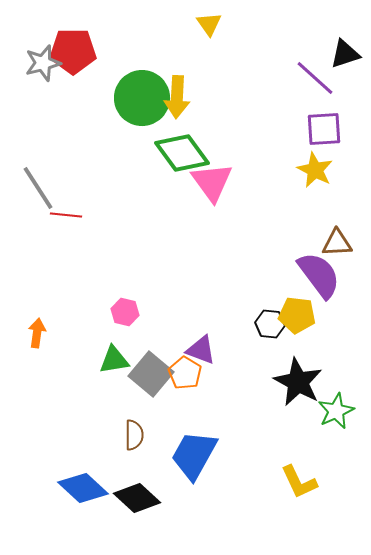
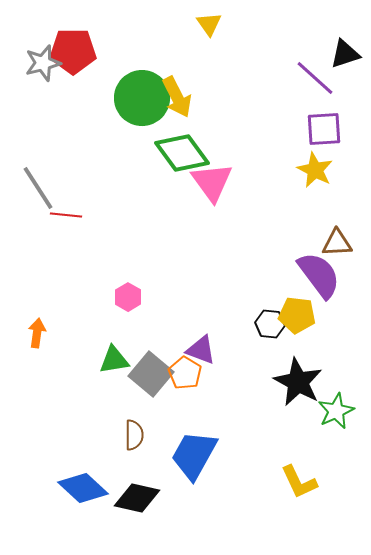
yellow arrow: rotated 30 degrees counterclockwise
pink hexagon: moved 3 px right, 15 px up; rotated 16 degrees clockwise
black diamond: rotated 30 degrees counterclockwise
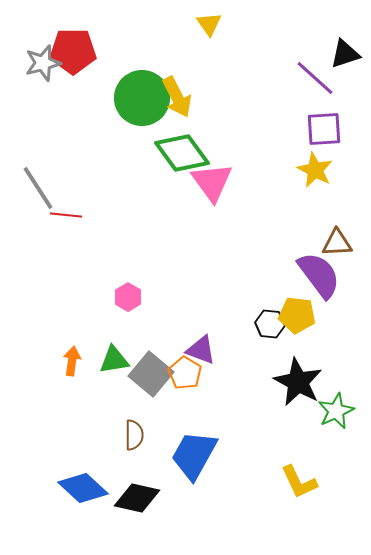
orange arrow: moved 35 px right, 28 px down
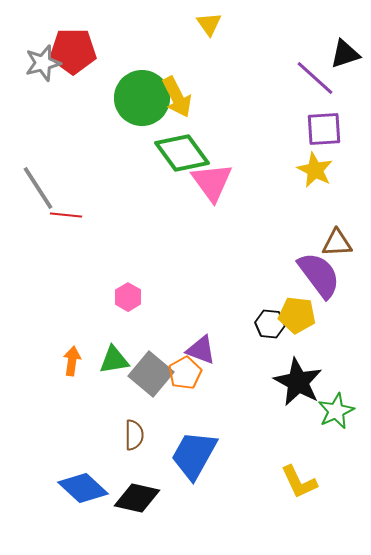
orange pentagon: rotated 12 degrees clockwise
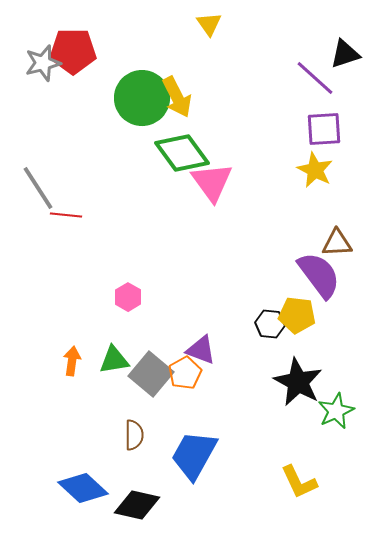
black diamond: moved 7 px down
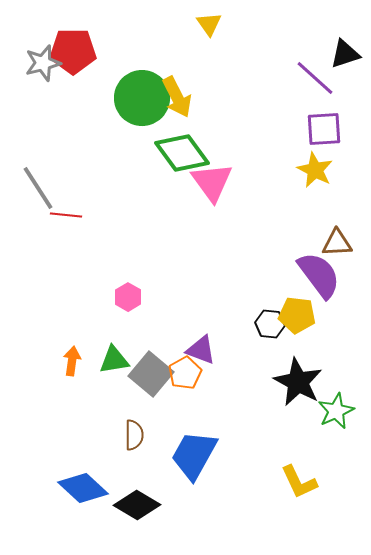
black diamond: rotated 18 degrees clockwise
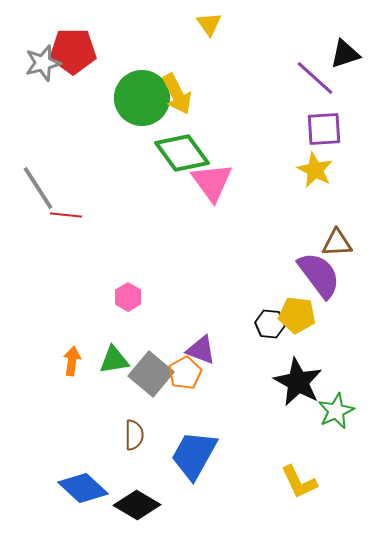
yellow arrow: moved 3 px up
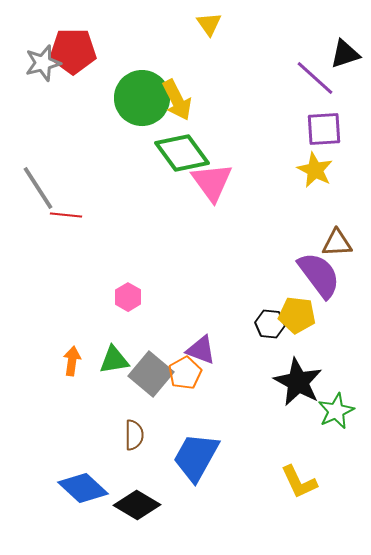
yellow arrow: moved 6 px down
blue trapezoid: moved 2 px right, 2 px down
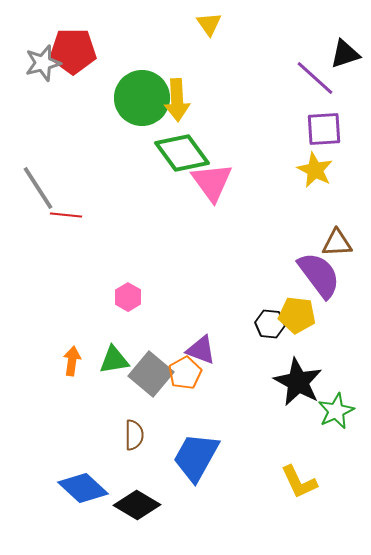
yellow arrow: rotated 24 degrees clockwise
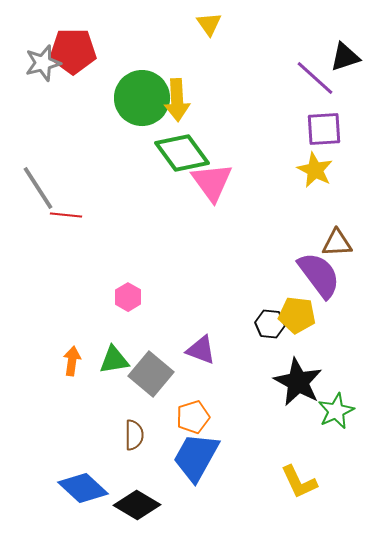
black triangle: moved 3 px down
orange pentagon: moved 8 px right, 44 px down; rotated 12 degrees clockwise
